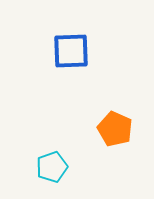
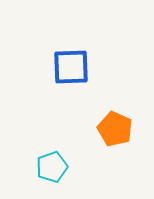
blue square: moved 16 px down
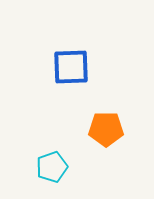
orange pentagon: moved 9 px left; rotated 24 degrees counterclockwise
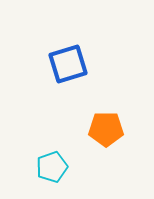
blue square: moved 3 px left, 3 px up; rotated 15 degrees counterclockwise
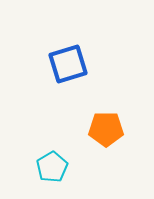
cyan pentagon: rotated 12 degrees counterclockwise
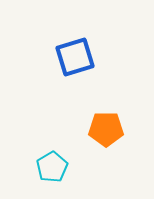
blue square: moved 7 px right, 7 px up
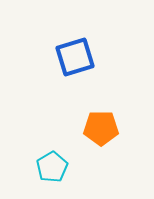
orange pentagon: moved 5 px left, 1 px up
